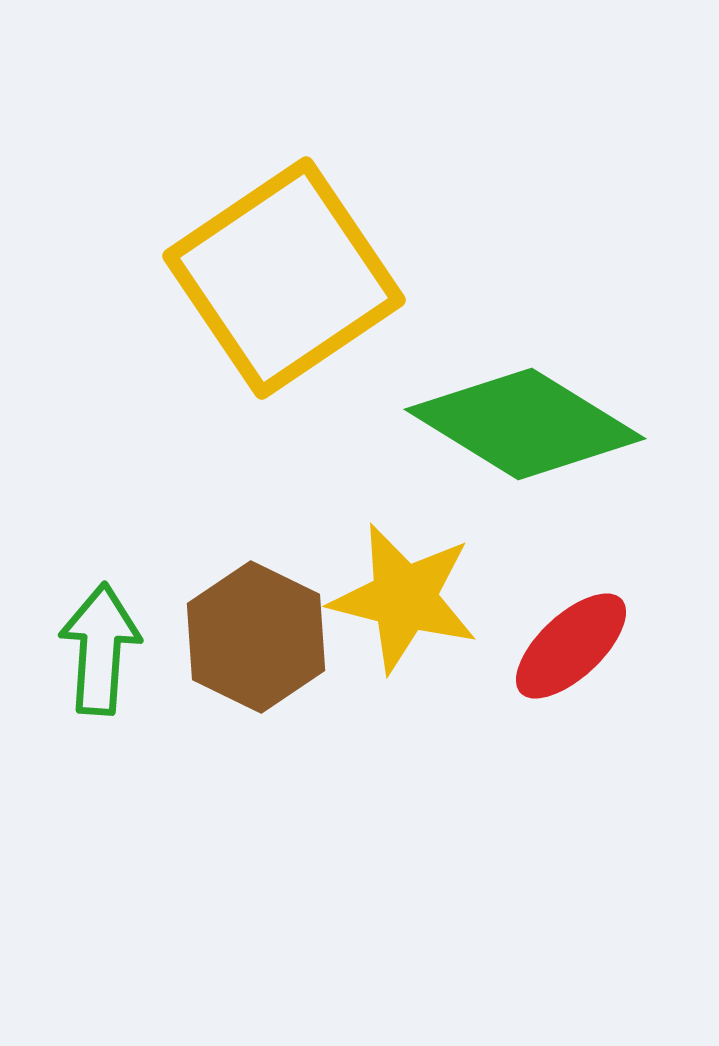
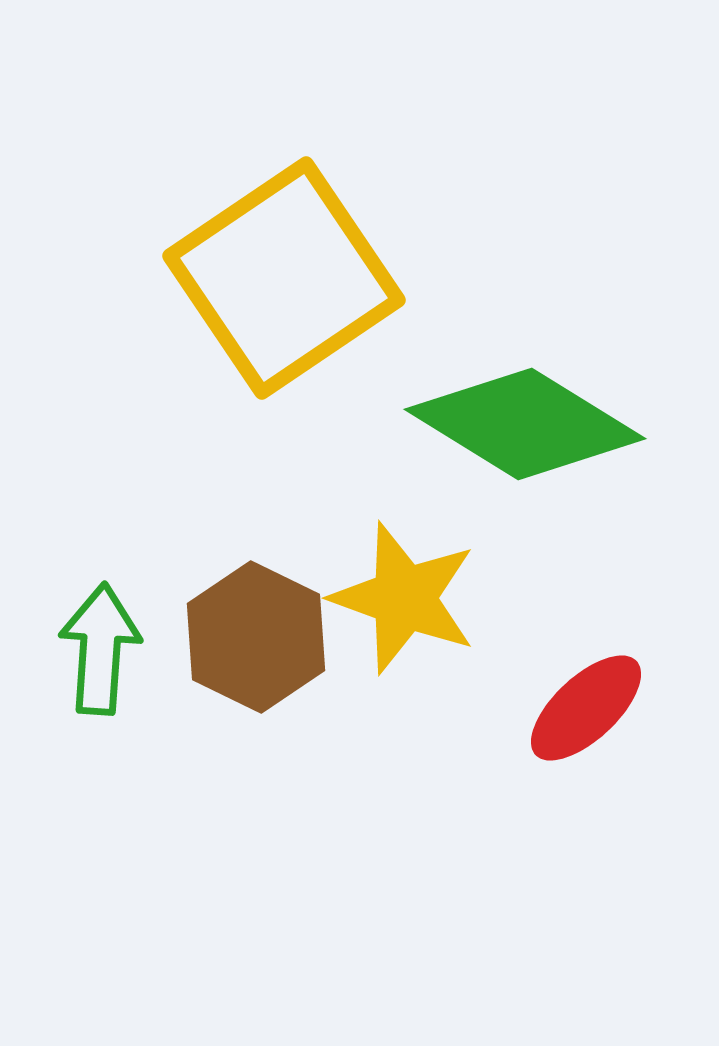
yellow star: rotated 6 degrees clockwise
red ellipse: moved 15 px right, 62 px down
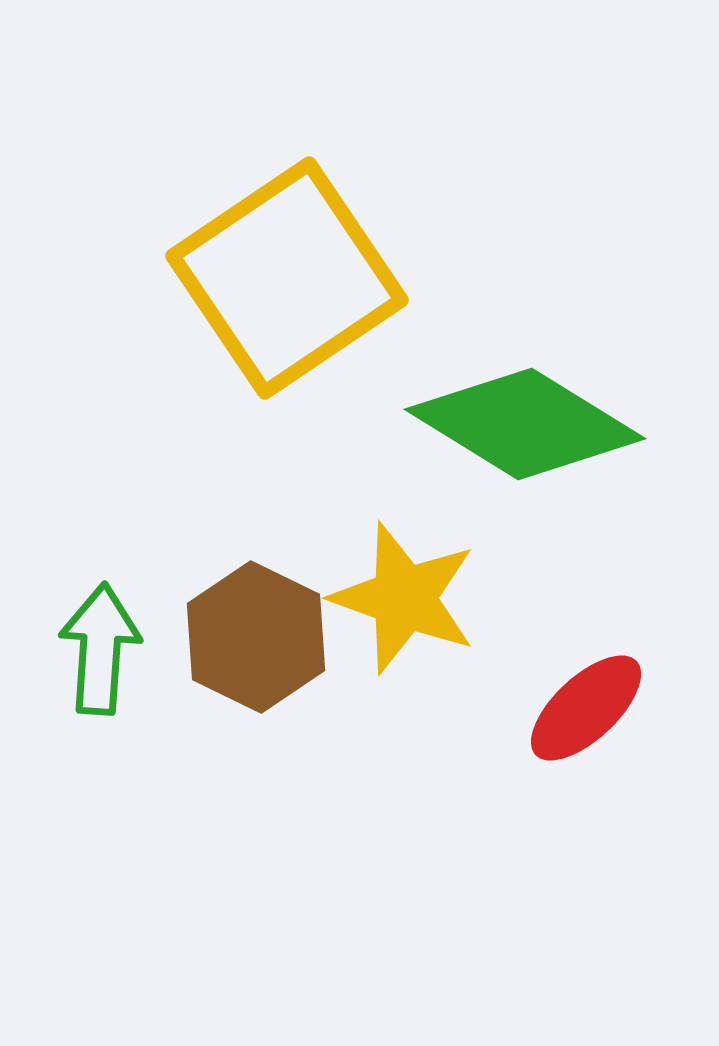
yellow square: moved 3 px right
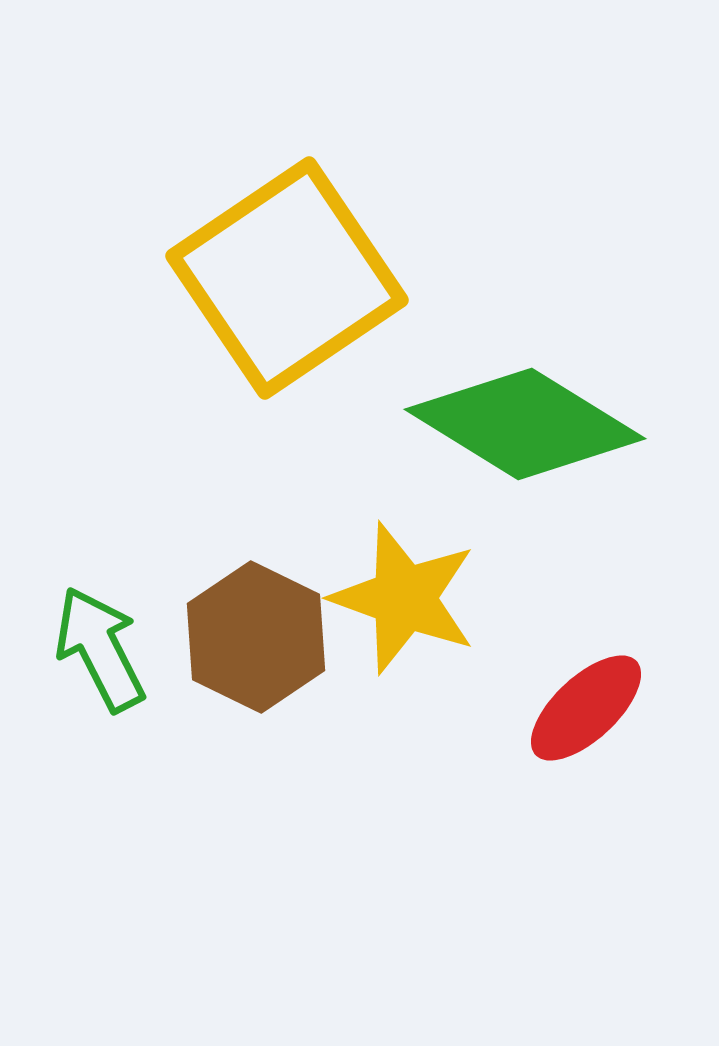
green arrow: rotated 31 degrees counterclockwise
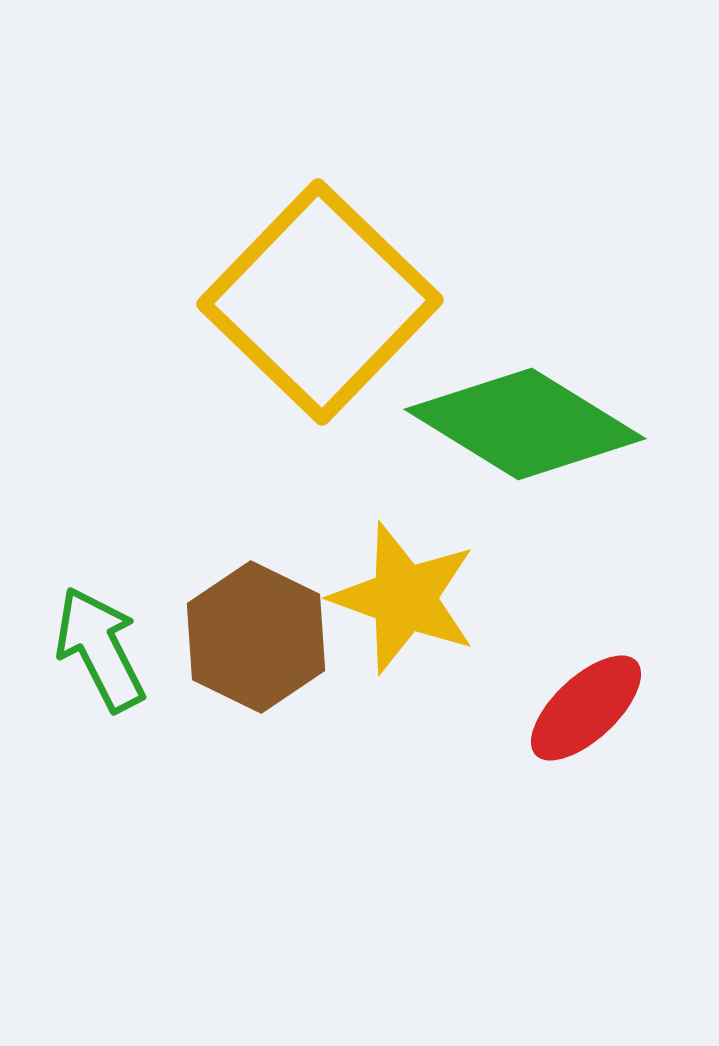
yellow square: moved 33 px right, 24 px down; rotated 12 degrees counterclockwise
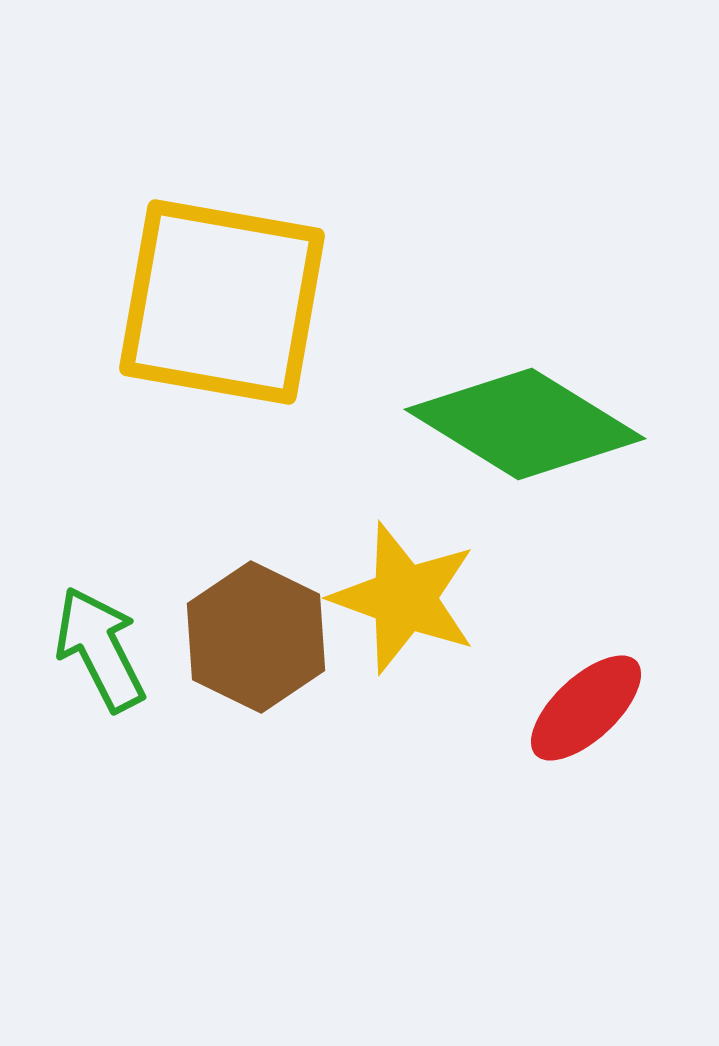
yellow square: moved 98 px left; rotated 34 degrees counterclockwise
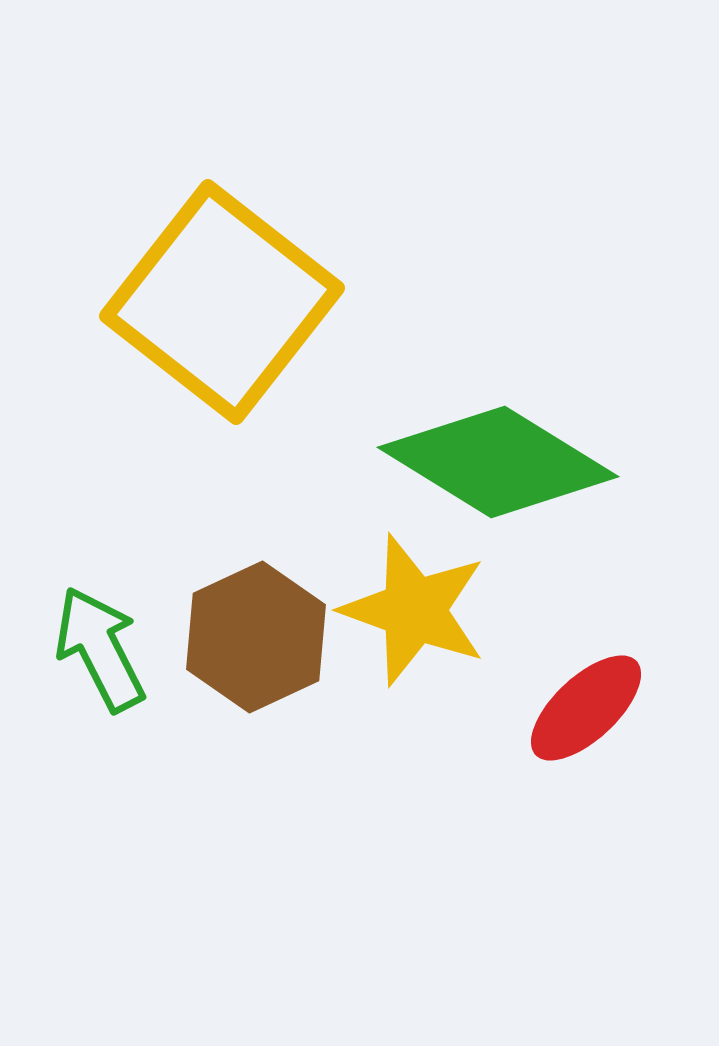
yellow square: rotated 28 degrees clockwise
green diamond: moved 27 px left, 38 px down
yellow star: moved 10 px right, 12 px down
brown hexagon: rotated 9 degrees clockwise
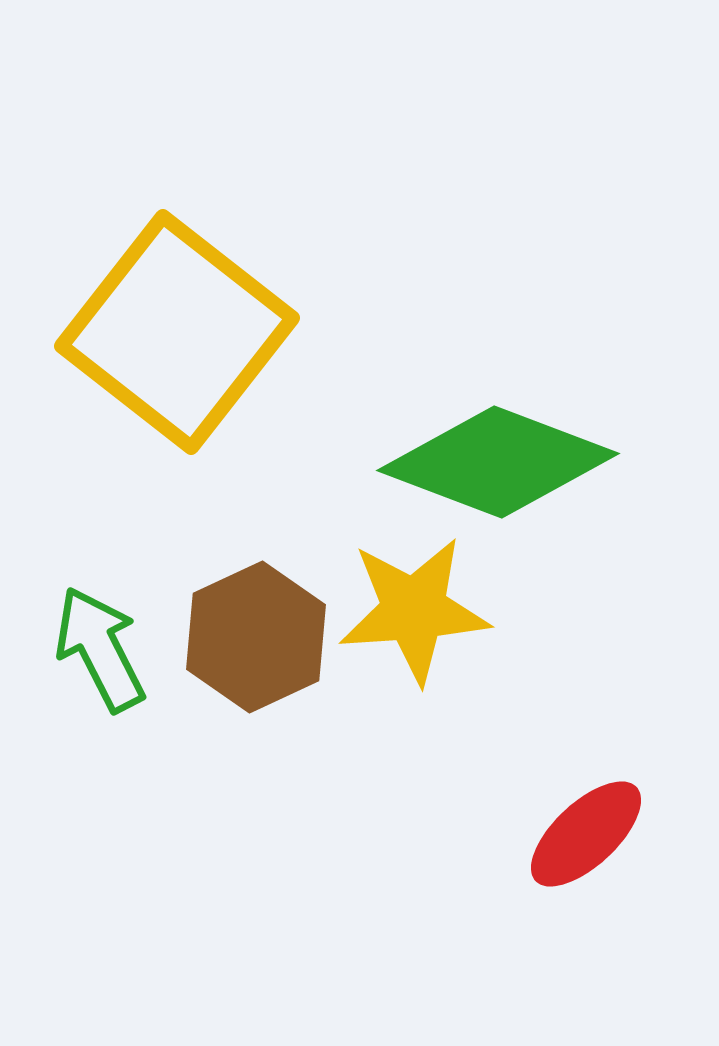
yellow square: moved 45 px left, 30 px down
green diamond: rotated 11 degrees counterclockwise
yellow star: rotated 24 degrees counterclockwise
red ellipse: moved 126 px down
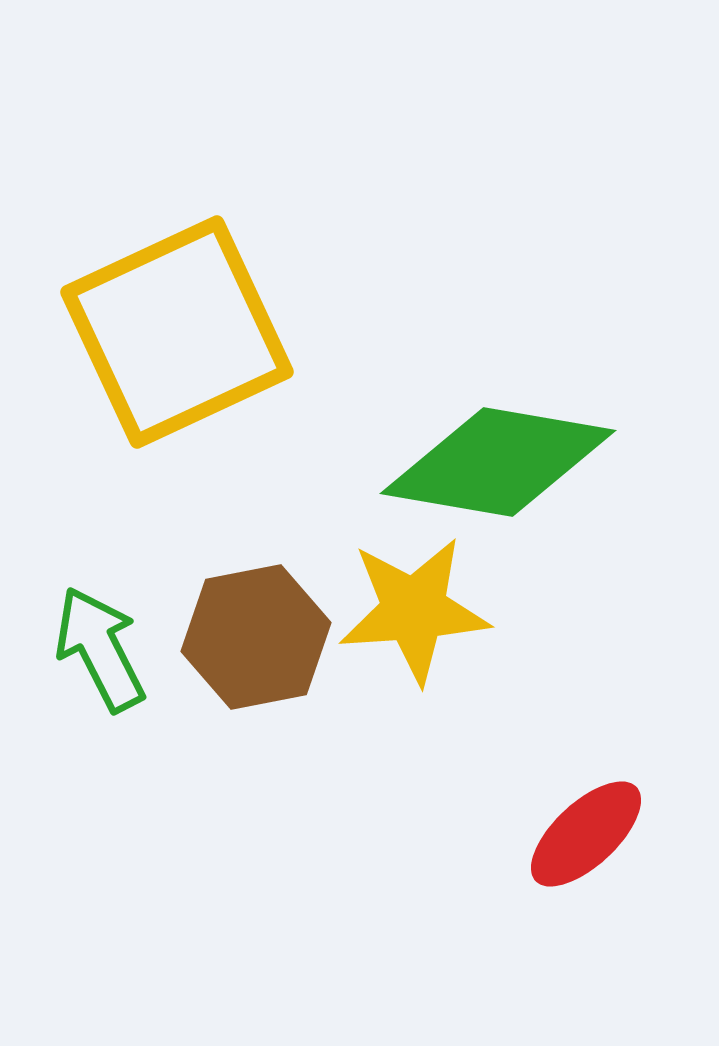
yellow square: rotated 27 degrees clockwise
green diamond: rotated 11 degrees counterclockwise
brown hexagon: rotated 14 degrees clockwise
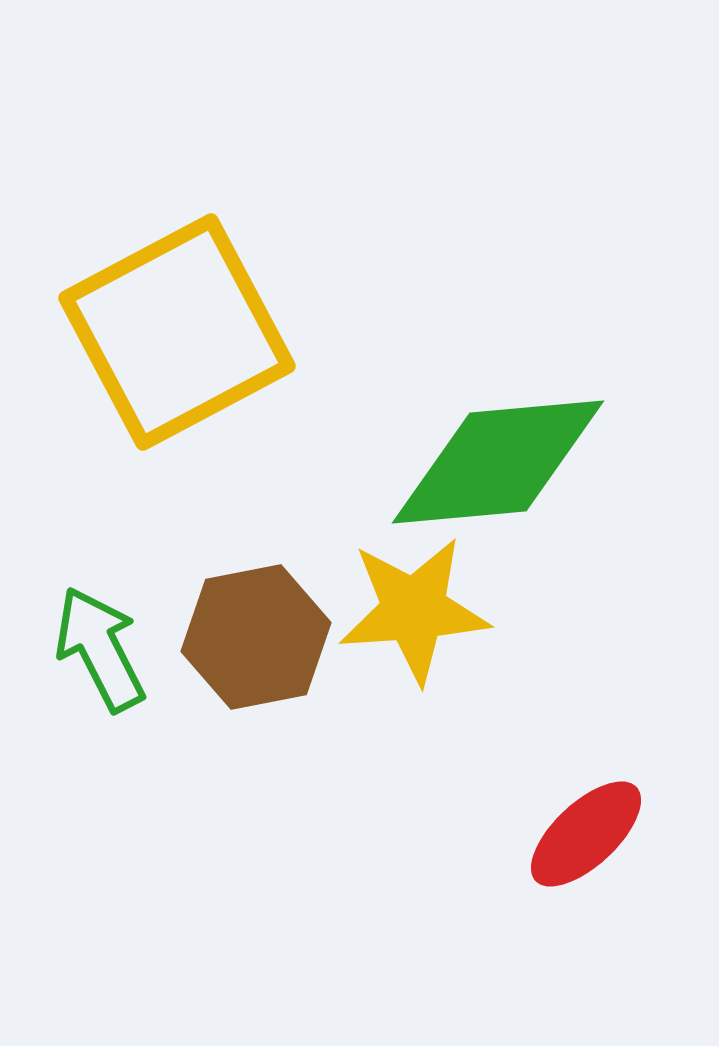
yellow square: rotated 3 degrees counterclockwise
green diamond: rotated 15 degrees counterclockwise
